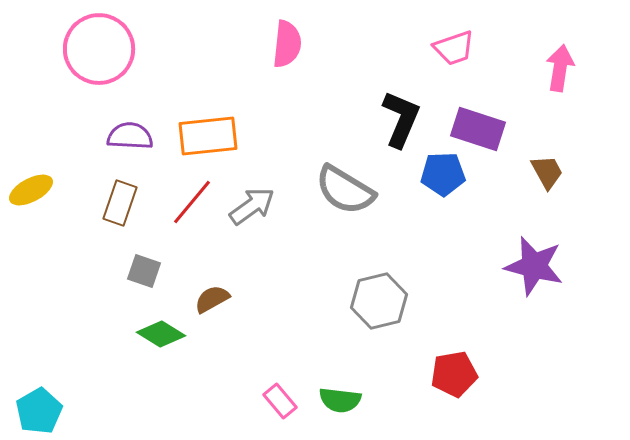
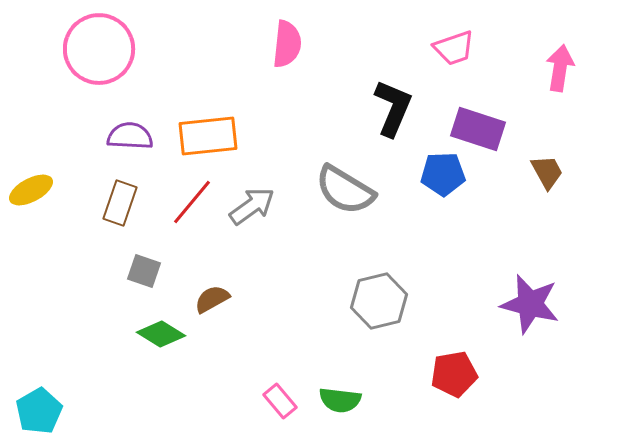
black L-shape: moved 8 px left, 11 px up
purple star: moved 4 px left, 38 px down
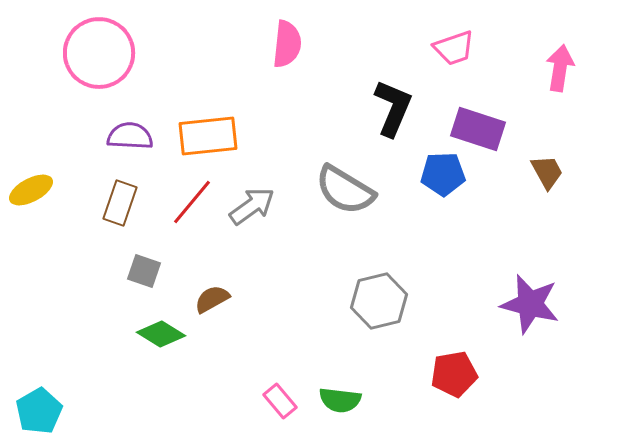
pink circle: moved 4 px down
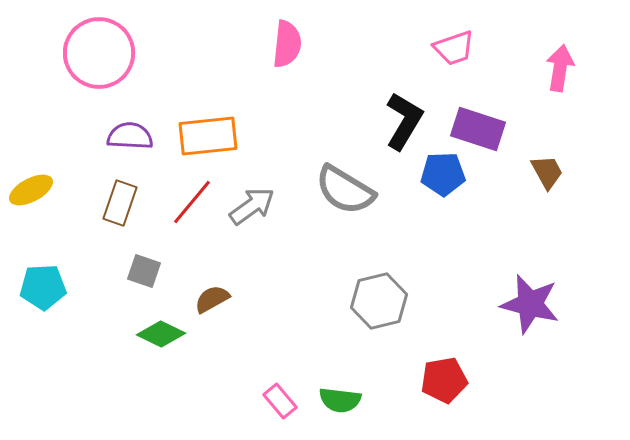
black L-shape: moved 11 px right, 13 px down; rotated 8 degrees clockwise
green diamond: rotated 6 degrees counterclockwise
red pentagon: moved 10 px left, 6 px down
cyan pentagon: moved 4 px right, 124 px up; rotated 27 degrees clockwise
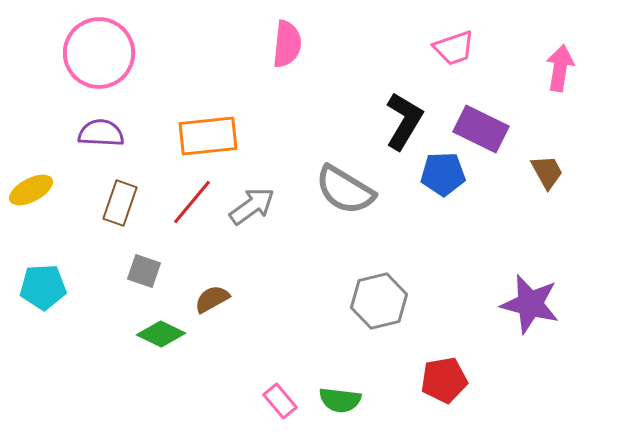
purple rectangle: moved 3 px right; rotated 8 degrees clockwise
purple semicircle: moved 29 px left, 3 px up
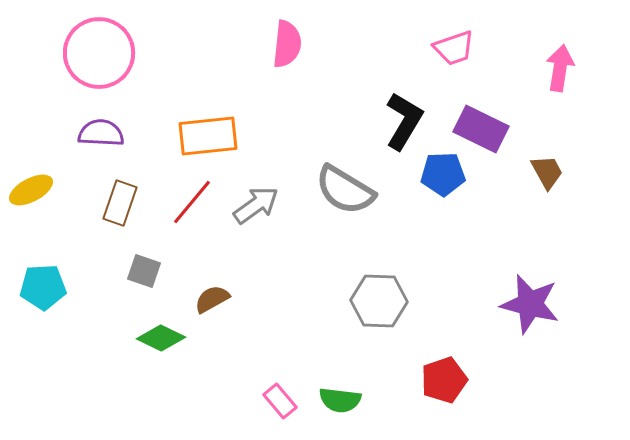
gray arrow: moved 4 px right, 1 px up
gray hexagon: rotated 16 degrees clockwise
green diamond: moved 4 px down
red pentagon: rotated 9 degrees counterclockwise
